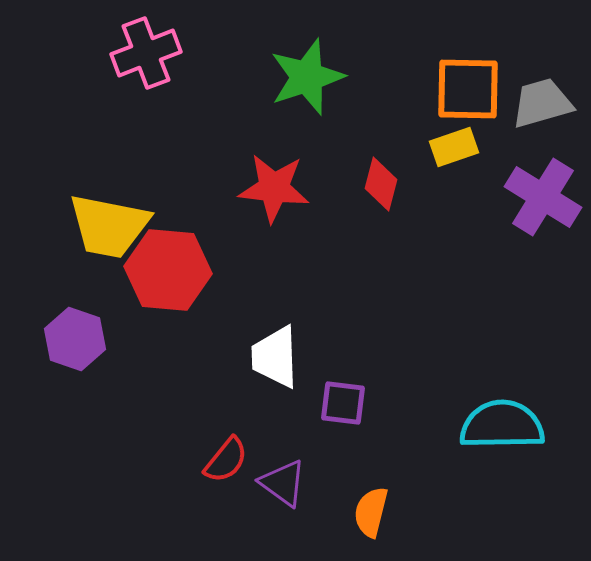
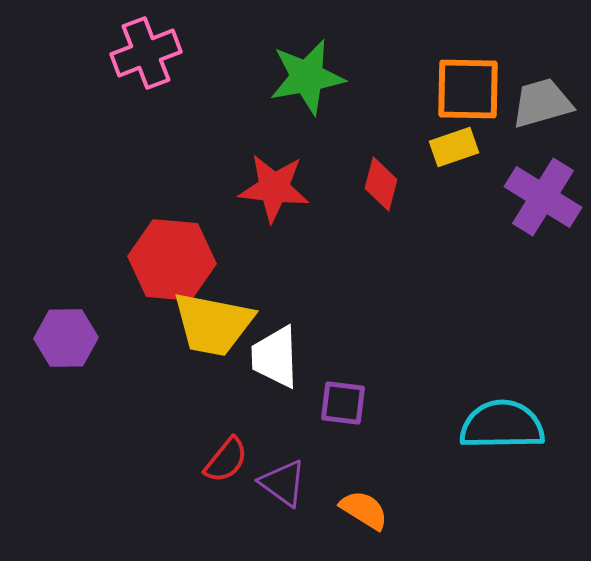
green star: rotated 8 degrees clockwise
yellow trapezoid: moved 104 px right, 98 px down
red hexagon: moved 4 px right, 10 px up
purple hexagon: moved 9 px left, 1 px up; rotated 20 degrees counterclockwise
orange semicircle: moved 7 px left, 2 px up; rotated 108 degrees clockwise
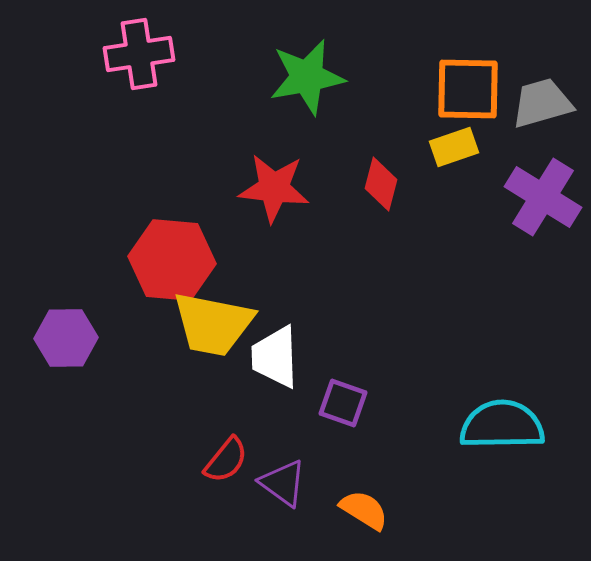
pink cross: moved 7 px left, 1 px down; rotated 12 degrees clockwise
purple square: rotated 12 degrees clockwise
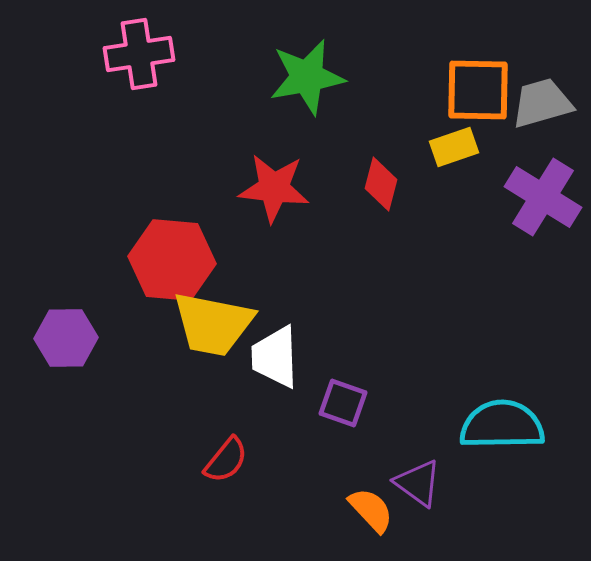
orange square: moved 10 px right, 1 px down
purple triangle: moved 135 px right
orange semicircle: moved 7 px right; rotated 15 degrees clockwise
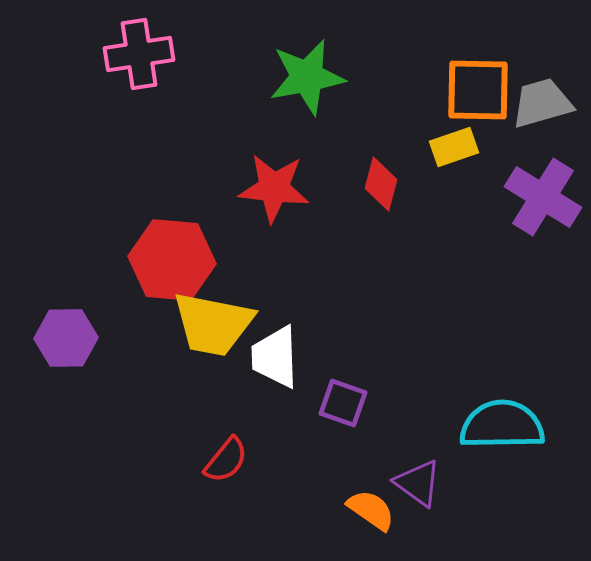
orange semicircle: rotated 12 degrees counterclockwise
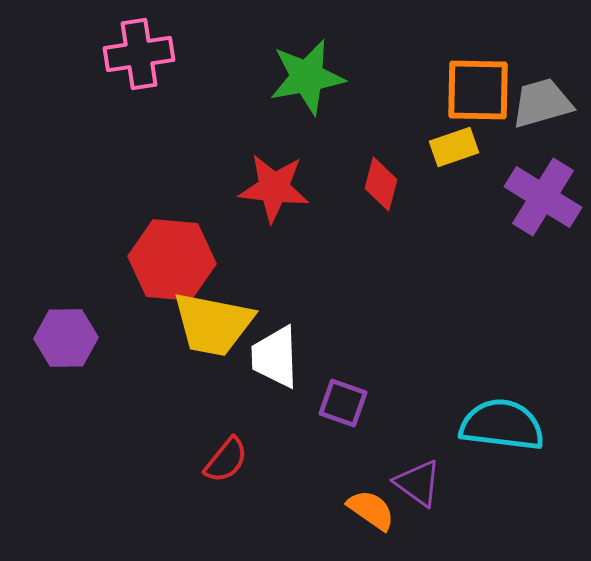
cyan semicircle: rotated 8 degrees clockwise
